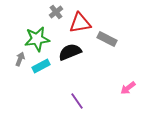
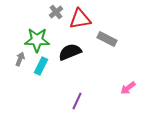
red triangle: moved 4 px up
green star: moved 1 px down; rotated 10 degrees clockwise
cyan rectangle: rotated 36 degrees counterclockwise
purple line: rotated 60 degrees clockwise
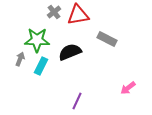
gray cross: moved 2 px left
red triangle: moved 2 px left, 4 px up
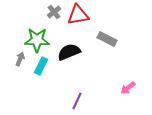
black semicircle: moved 1 px left
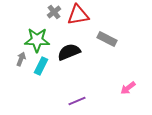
gray arrow: moved 1 px right
purple line: rotated 42 degrees clockwise
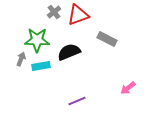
red triangle: rotated 10 degrees counterclockwise
cyan rectangle: rotated 54 degrees clockwise
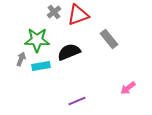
gray rectangle: moved 2 px right; rotated 24 degrees clockwise
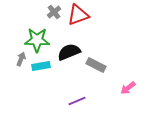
gray rectangle: moved 13 px left, 26 px down; rotated 24 degrees counterclockwise
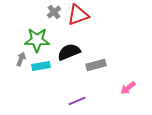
gray rectangle: rotated 42 degrees counterclockwise
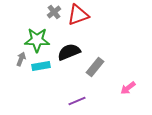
gray rectangle: moved 1 px left, 2 px down; rotated 36 degrees counterclockwise
